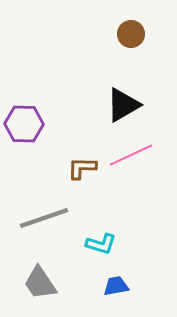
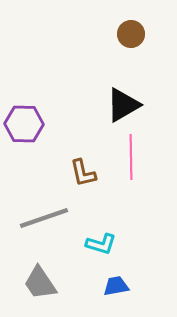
pink line: moved 2 px down; rotated 66 degrees counterclockwise
brown L-shape: moved 1 px right, 5 px down; rotated 104 degrees counterclockwise
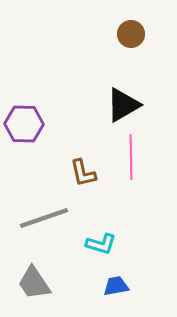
gray trapezoid: moved 6 px left
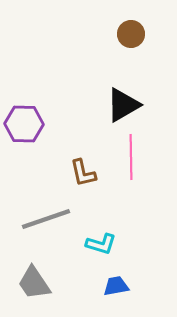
gray line: moved 2 px right, 1 px down
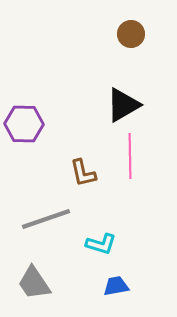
pink line: moved 1 px left, 1 px up
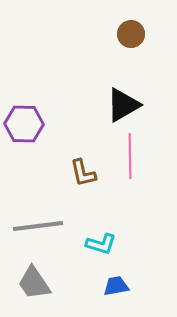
gray line: moved 8 px left, 7 px down; rotated 12 degrees clockwise
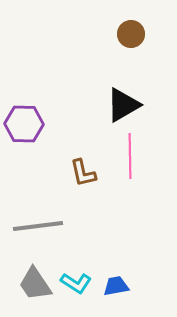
cyan L-shape: moved 25 px left, 39 px down; rotated 16 degrees clockwise
gray trapezoid: moved 1 px right, 1 px down
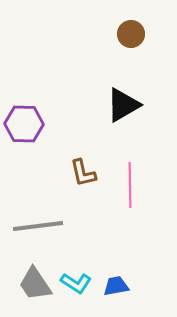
pink line: moved 29 px down
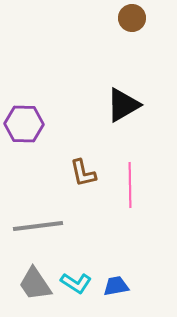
brown circle: moved 1 px right, 16 px up
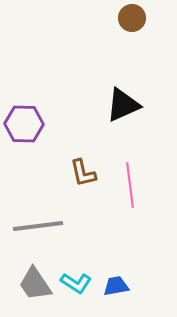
black triangle: rotated 6 degrees clockwise
pink line: rotated 6 degrees counterclockwise
